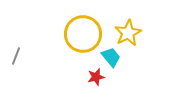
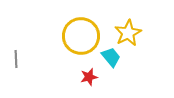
yellow circle: moved 2 px left, 2 px down
gray line: moved 3 px down; rotated 24 degrees counterclockwise
red star: moved 7 px left
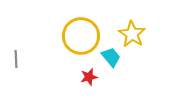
yellow star: moved 4 px right, 1 px down; rotated 12 degrees counterclockwise
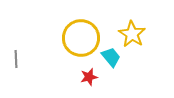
yellow circle: moved 2 px down
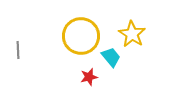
yellow circle: moved 2 px up
gray line: moved 2 px right, 9 px up
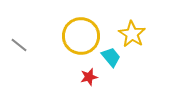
gray line: moved 1 px right, 5 px up; rotated 48 degrees counterclockwise
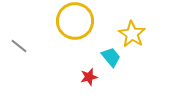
yellow circle: moved 6 px left, 15 px up
gray line: moved 1 px down
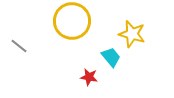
yellow circle: moved 3 px left
yellow star: rotated 16 degrees counterclockwise
red star: rotated 24 degrees clockwise
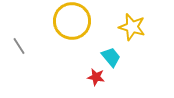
yellow star: moved 7 px up
gray line: rotated 18 degrees clockwise
red star: moved 7 px right
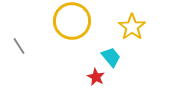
yellow star: rotated 20 degrees clockwise
red star: rotated 18 degrees clockwise
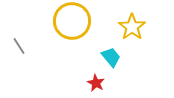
red star: moved 6 px down
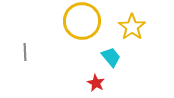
yellow circle: moved 10 px right
gray line: moved 6 px right, 6 px down; rotated 30 degrees clockwise
